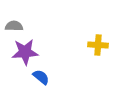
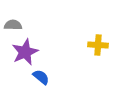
gray semicircle: moved 1 px left, 1 px up
purple star: rotated 20 degrees counterclockwise
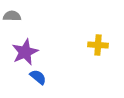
gray semicircle: moved 1 px left, 9 px up
blue semicircle: moved 3 px left
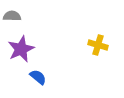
yellow cross: rotated 12 degrees clockwise
purple star: moved 4 px left, 3 px up
